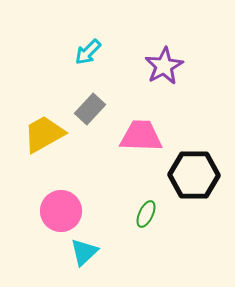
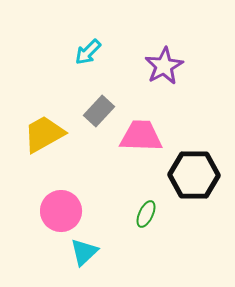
gray rectangle: moved 9 px right, 2 px down
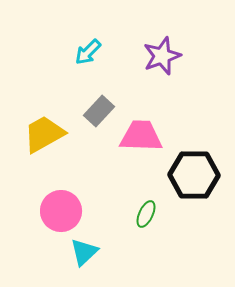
purple star: moved 2 px left, 10 px up; rotated 9 degrees clockwise
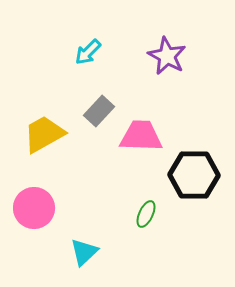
purple star: moved 5 px right; rotated 24 degrees counterclockwise
pink circle: moved 27 px left, 3 px up
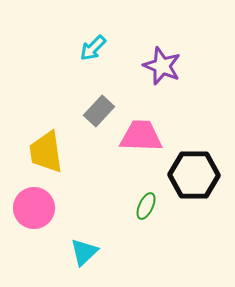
cyan arrow: moved 5 px right, 4 px up
purple star: moved 5 px left, 10 px down; rotated 6 degrees counterclockwise
yellow trapezoid: moved 2 px right, 18 px down; rotated 69 degrees counterclockwise
green ellipse: moved 8 px up
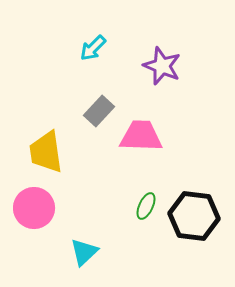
black hexagon: moved 41 px down; rotated 6 degrees clockwise
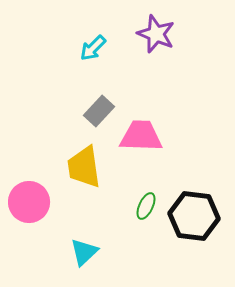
purple star: moved 6 px left, 32 px up
yellow trapezoid: moved 38 px right, 15 px down
pink circle: moved 5 px left, 6 px up
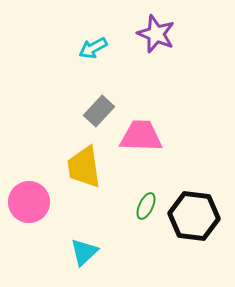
cyan arrow: rotated 16 degrees clockwise
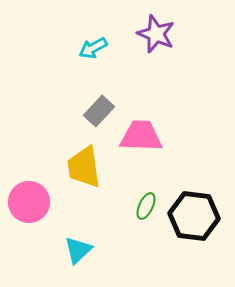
cyan triangle: moved 6 px left, 2 px up
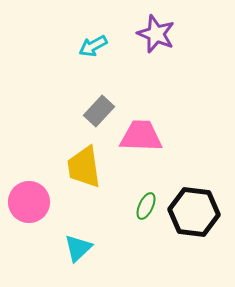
cyan arrow: moved 2 px up
black hexagon: moved 4 px up
cyan triangle: moved 2 px up
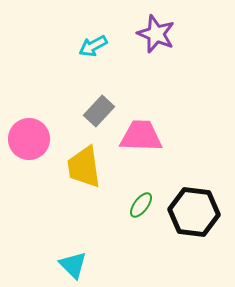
pink circle: moved 63 px up
green ellipse: moved 5 px left, 1 px up; rotated 12 degrees clockwise
cyan triangle: moved 5 px left, 17 px down; rotated 32 degrees counterclockwise
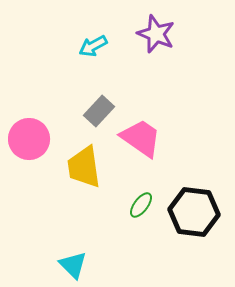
pink trapezoid: moved 2 px down; rotated 33 degrees clockwise
